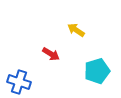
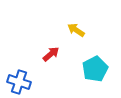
red arrow: rotated 72 degrees counterclockwise
cyan pentagon: moved 2 px left, 2 px up; rotated 10 degrees counterclockwise
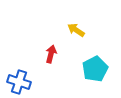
red arrow: rotated 36 degrees counterclockwise
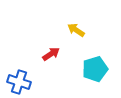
red arrow: rotated 42 degrees clockwise
cyan pentagon: rotated 10 degrees clockwise
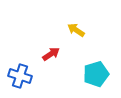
cyan pentagon: moved 1 px right, 5 px down
blue cross: moved 1 px right, 6 px up
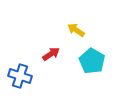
cyan pentagon: moved 4 px left, 13 px up; rotated 25 degrees counterclockwise
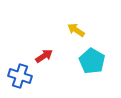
red arrow: moved 7 px left, 2 px down
